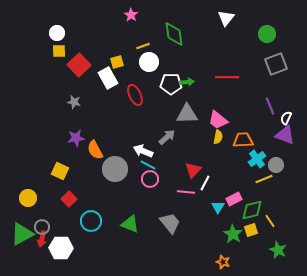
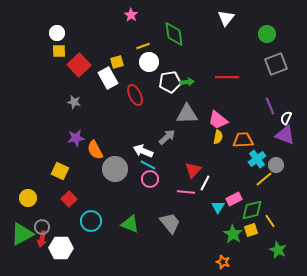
white pentagon at (171, 84): moved 1 px left, 2 px up; rotated 10 degrees counterclockwise
yellow line at (264, 179): rotated 18 degrees counterclockwise
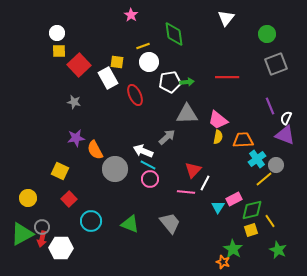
yellow square at (117, 62): rotated 24 degrees clockwise
green star at (233, 234): moved 15 px down
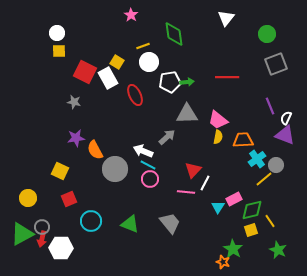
yellow square at (117, 62): rotated 24 degrees clockwise
red square at (79, 65): moved 6 px right, 7 px down; rotated 20 degrees counterclockwise
red square at (69, 199): rotated 21 degrees clockwise
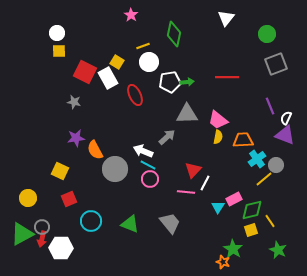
green diamond at (174, 34): rotated 20 degrees clockwise
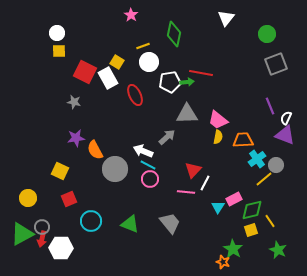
red line at (227, 77): moved 26 px left, 4 px up; rotated 10 degrees clockwise
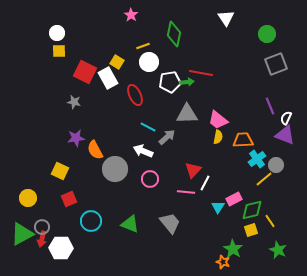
white triangle at (226, 18): rotated 12 degrees counterclockwise
cyan line at (148, 165): moved 38 px up
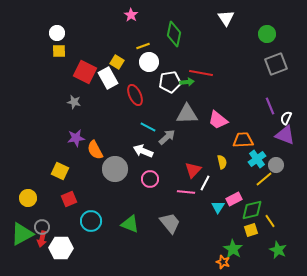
yellow semicircle at (218, 137): moved 4 px right, 25 px down; rotated 24 degrees counterclockwise
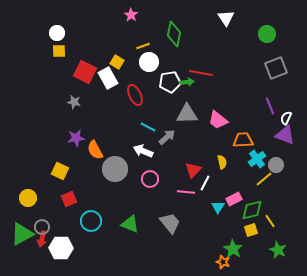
gray square at (276, 64): moved 4 px down
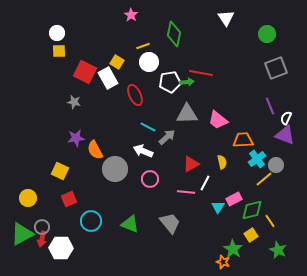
red triangle at (193, 170): moved 2 px left, 6 px up; rotated 18 degrees clockwise
yellow square at (251, 230): moved 5 px down; rotated 16 degrees counterclockwise
